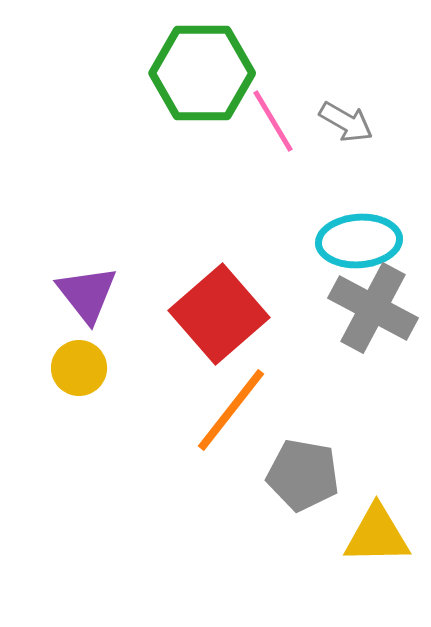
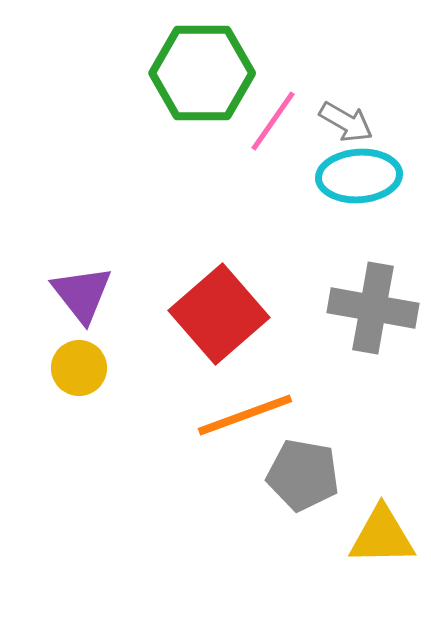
pink line: rotated 66 degrees clockwise
cyan ellipse: moved 65 px up
purple triangle: moved 5 px left
gray cross: rotated 18 degrees counterclockwise
orange line: moved 14 px right, 5 px down; rotated 32 degrees clockwise
yellow triangle: moved 5 px right, 1 px down
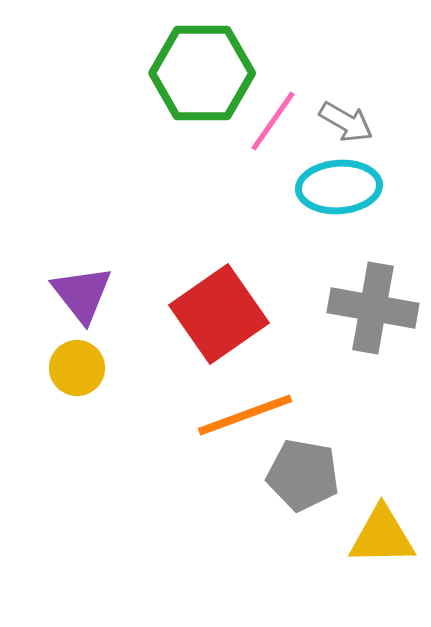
cyan ellipse: moved 20 px left, 11 px down
red square: rotated 6 degrees clockwise
yellow circle: moved 2 px left
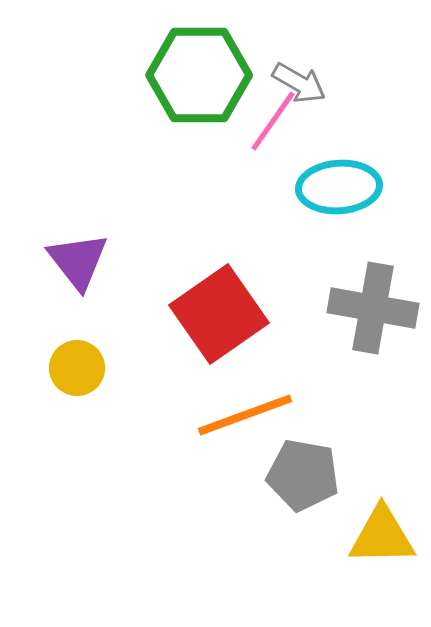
green hexagon: moved 3 px left, 2 px down
gray arrow: moved 47 px left, 39 px up
purple triangle: moved 4 px left, 33 px up
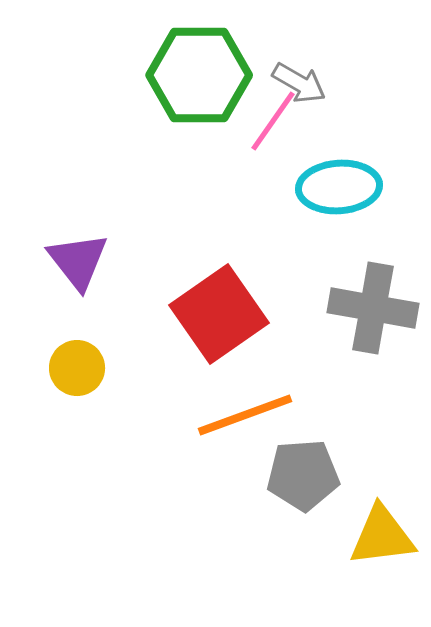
gray pentagon: rotated 14 degrees counterclockwise
yellow triangle: rotated 6 degrees counterclockwise
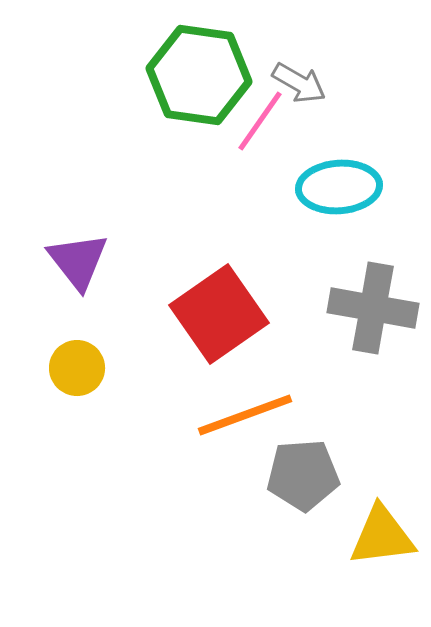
green hexagon: rotated 8 degrees clockwise
pink line: moved 13 px left
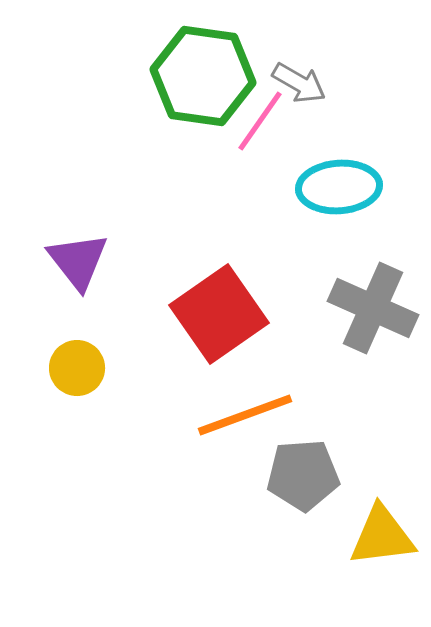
green hexagon: moved 4 px right, 1 px down
gray cross: rotated 14 degrees clockwise
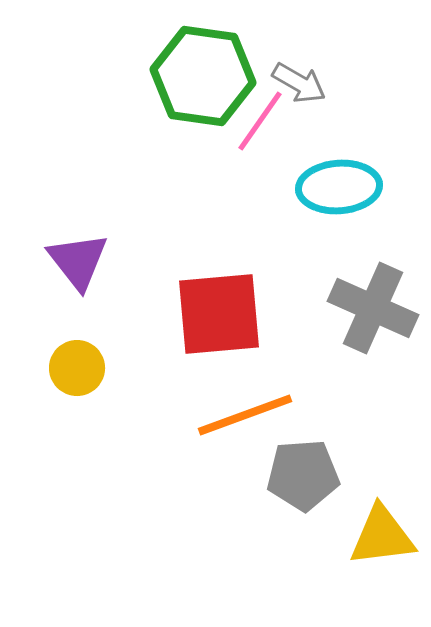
red square: rotated 30 degrees clockwise
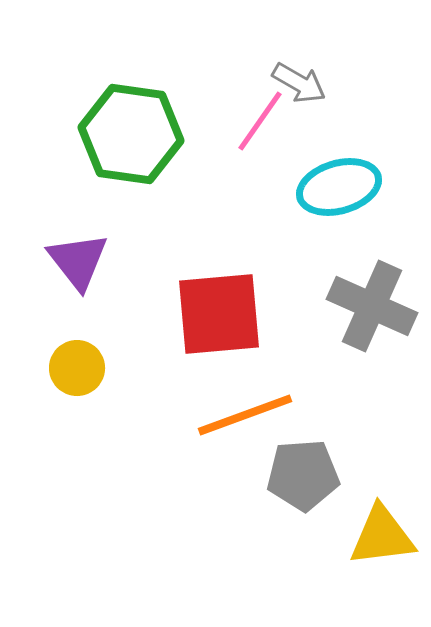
green hexagon: moved 72 px left, 58 px down
cyan ellipse: rotated 12 degrees counterclockwise
gray cross: moved 1 px left, 2 px up
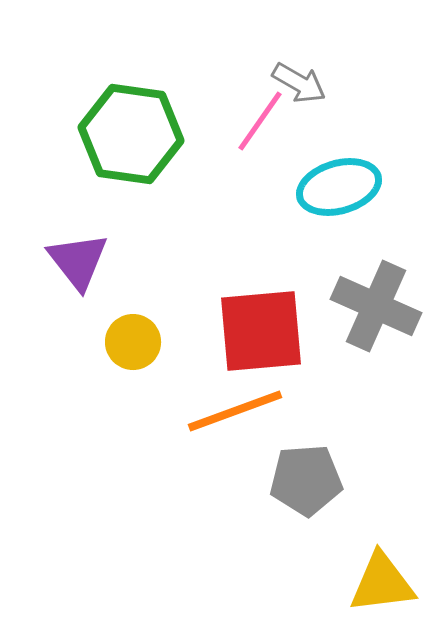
gray cross: moved 4 px right
red square: moved 42 px right, 17 px down
yellow circle: moved 56 px right, 26 px up
orange line: moved 10 px left, 4 px up
gray pentagon: moved 3 px right, 5 px down
yellow triangle: moved 47 px down
